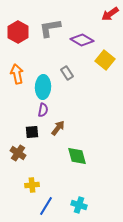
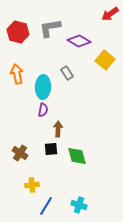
red hexagon: rotated 15 degrees counterclockwise
purple diamond: moved 3 px left, 1 px down
brown arrow: moved 1 px down; rotated 35 degrees counterclockwise
black square: moved 19 px right, 17 px down
brown cross: moved 2 px right
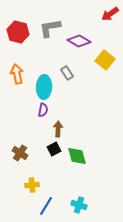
cyan ellipse: moved 1 px right
black square: moved 3 px right; rotated 24 degrees counterclockwise
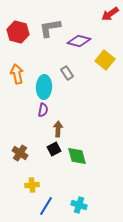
purple diamond: rotated 15 degrees counterclockwise
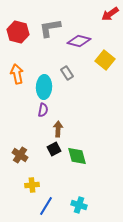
brown cross: moved 2 px down
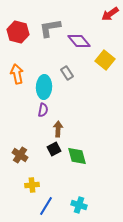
purple diamond: rotated 35 degrees clockwise
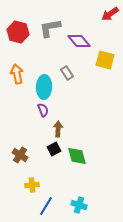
yellow square: rotated 24 degrees counterclockwise
purple semicircle: rotated 32 degrees counterclockwise
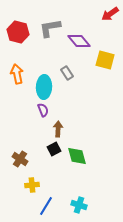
brown cross: moved 4 px down
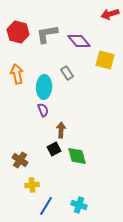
red arrow: rotated 18 degrees clockwise
gray L-shape: moved 3 px left, 6 px down
brown arrow: moved 3 px right, 1 px down
brown cross: moved 1 px down
